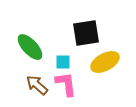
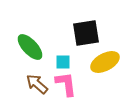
brown arrow: moved 1 px up
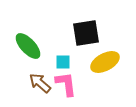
green ellipse: moved 2 px left, 1 px up
brown arrow: moved 3 px right, 1 px up
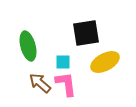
green ellipse: rotated 28 degrees clockwise
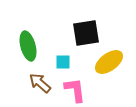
yellow ellipse: moved 4 px right; rotated 8 degrees counterclockwise
pink L-shape: moved 9 px right, 6 px down
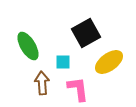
black square: rotated 20 degrees counterclockwise
green ellipse: rotated 16 degrees counterclockwise
brown arrow: moved 2 px right; rotated 45 degrees clockwise
pink L-shape: moved 3 px right, 1 px up
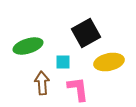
green ellipse: rotated 76 degrees counterclockwise
yellow ellipse: rotated 24 degrees clockwise
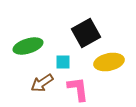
brown arrow: rotated 120 degrees counterclockwise
